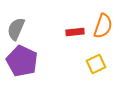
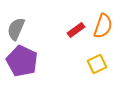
red rectangle: moved 1 px right, 2 px up; rotated 30 degrees counterclockwise
yellow square: moved 1 px right
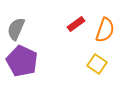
orange semicircle: moved 2 px right, 4 px down
red rectangle: moved 6 px up
yellow square: rotated 30 degrees counterclockwise
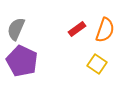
red rectangle: moved 1 px right, 5 px down
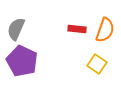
red rectangle: rotated 42 degrees clockwise
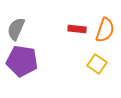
purple pentagon: rotated 16 degrees counterclockwise
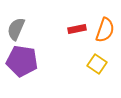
red rectangle: rotated 18 degrees counterclockwise
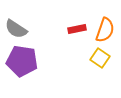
gray semicircle: rotated 80 degrees counterclockwise
yellow square: moved 3 px right, 6 px up
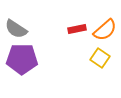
orange semicircle: rotated 30 degrees clockwise
purple pentagon: moved 2 px up; rotated 8 degrees counterclockwise
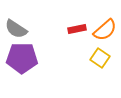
purple pentagon: moved 1 px up
